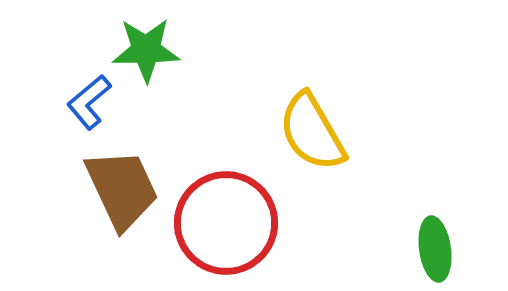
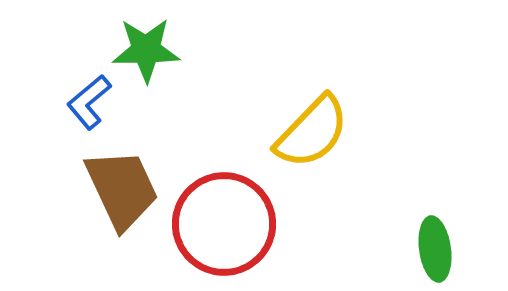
yellow semicircle: rotated 106 degrees counterclockwise
red circle: moved 2 px left, 1 px down
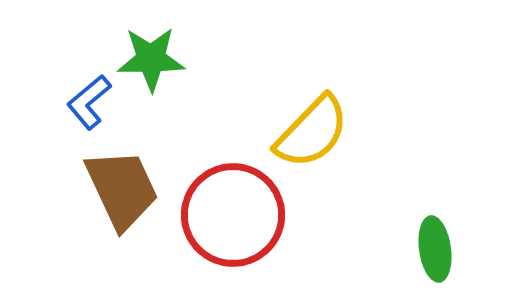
green star: moved 5 px right, 9 px down
red circle: moved 9 px right, 9 px up
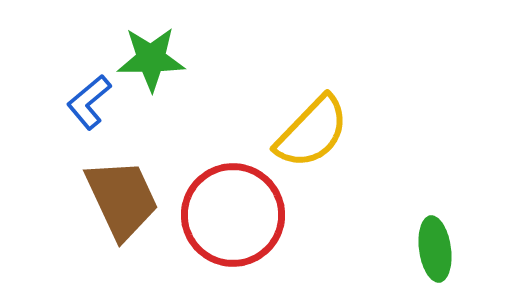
brown trapezoid: moved 10 px down
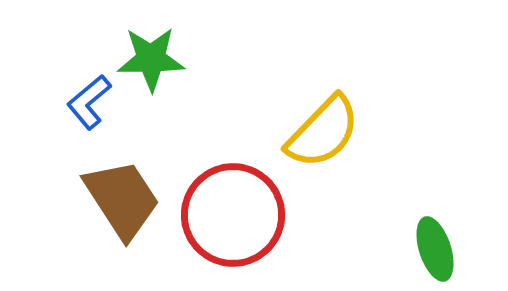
yellow semicircle: moved 11 px right
brown trapezoid: rotated 8 degrees counterclockwise
green ellipse: rotated 10 degrees counterclockwise
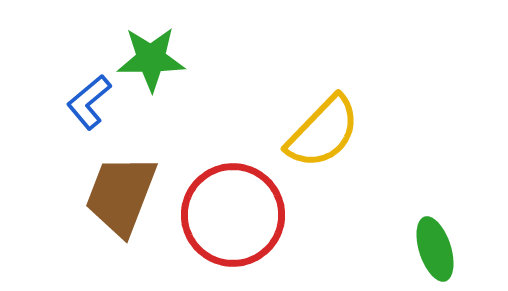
brown trapezoid: moved 1 px left, 4 px up; rotated 126 degrees counterclockwise
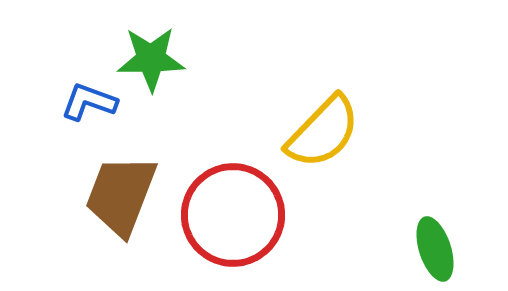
blue L-shape: rotated 60 degrees clockwise
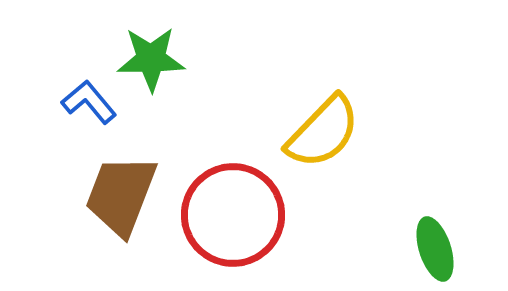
blue L-shape: rotated 30 degrees clockwise
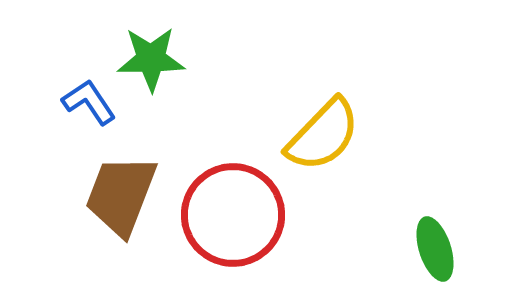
blue L-shape: rotated 6 degrees clockwise
yellow semicircle: moved 3 px down
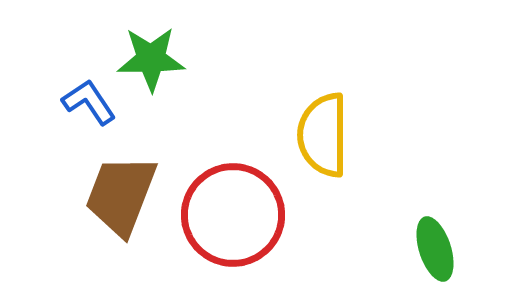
yellow semicircle: rotated 136 degrees clockwise
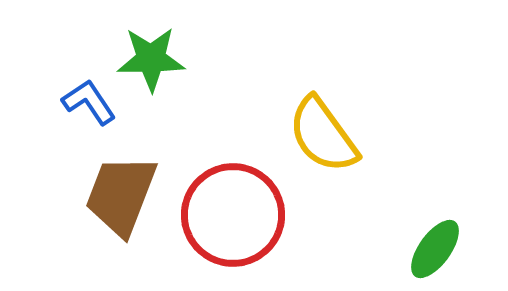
yellow semicircle: rotated 36 degrees counterclockwise
green ellipse: rotated 54 degrees clockwise
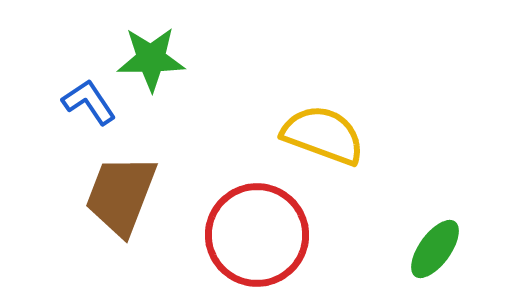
yellow semicircle: rotated 146 degrees clockwise
red circle: moved 24 px right, 20 px down
